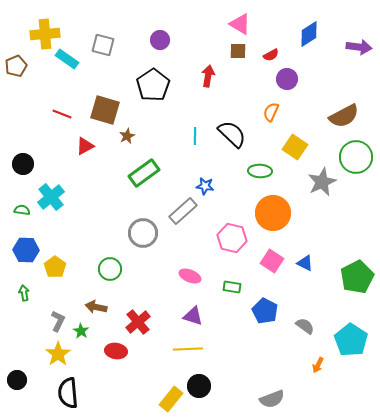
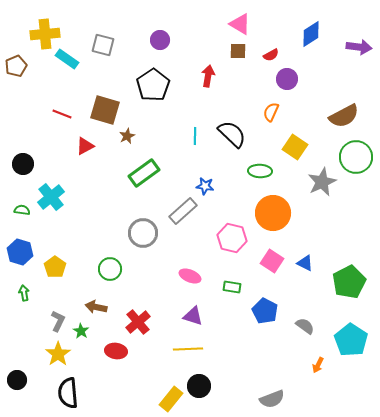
blue diamond at (309, 34): moved 2 px right
blue hexagon at (26, 250): moved 6 px left, 2 px down; rotated 15 degrees clockwise
green pentagon at (357, 277): moved 8 px left, 5 px down
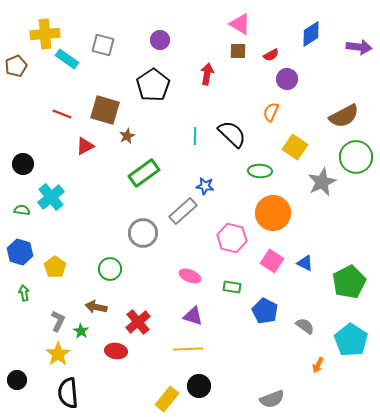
red arrow at (208, 76): moved 1 px left, 2 px up
yellow rectangle at (171, 399): moved 4 px left
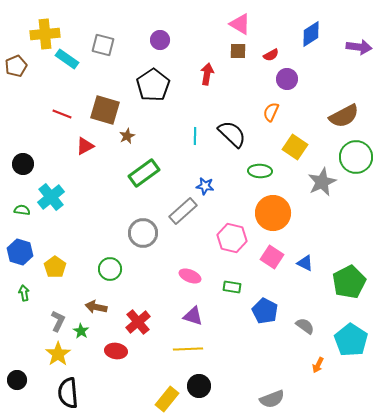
pink square at (272, 261): moved 4 px up
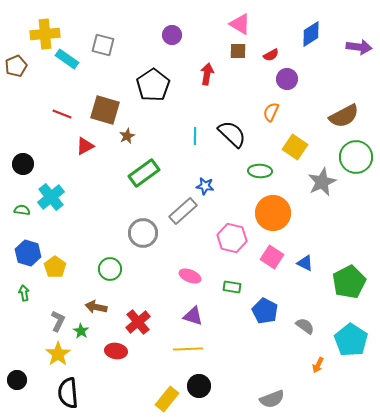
purple circle at (160, 40): moved 12 px right, 5 px up
blue hexagon at (20, 252): moved 8 px right, 1 px down
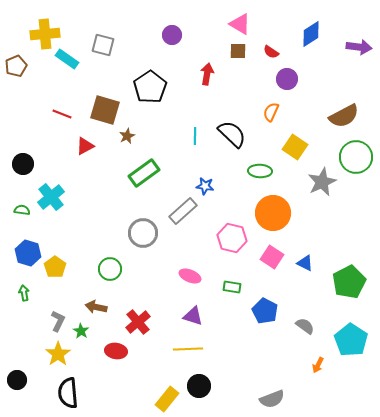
red semicircle at (271, 55): moved 3 px up; rotated 63 degrees clockwise
black pentagon at (153, 85): moved 3 px left, 2 px down
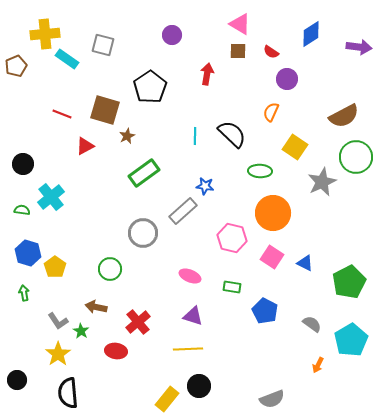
gray L-shape at (58, 321): rotated 120 degrees clockwise
gray semicircle at (305, 326): moved 7 px right, 2 px up
cyan pentagon at (351, 340): rotated 8 degrees clockwise
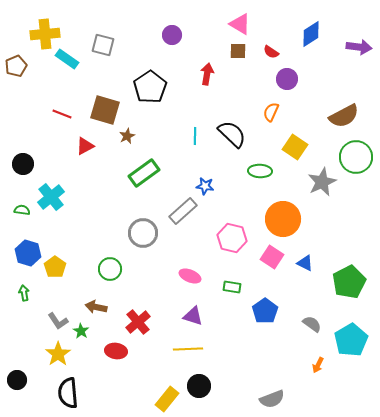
orange circle at (273, 213): moved 10 px right, 6 px down
blue pentagon at (265, 311): rotated 10 degrees clockwise
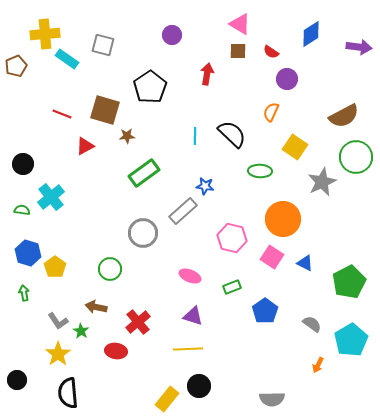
brown star at (127, 136): rotated 21 degrees clockwise
green rectangle at (232, 287): rotated 30 degrees counterclockwise
gray semicircle at (272, 399): rotated 20 degrees clockwise
